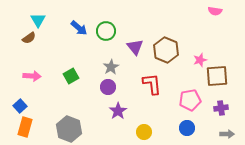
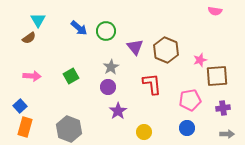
purple cross: moved 2 px right
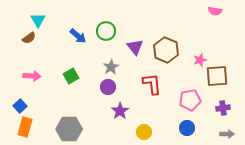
blue arrow: moved 1 px left, 8 px down
purple star: moved 2 px right
gray hexagon: rotated 20 degrees counterclockwise
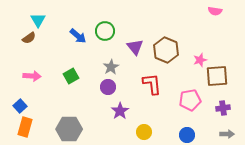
green circle: moved 1 px left
blue circle: moved 7 px down
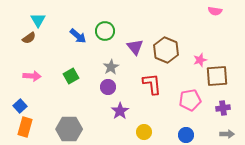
blue circle: moved 1 px left
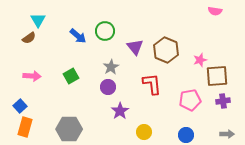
purple cross: moved 7 px up
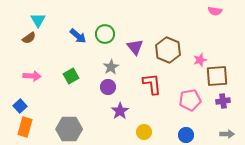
green circle: moved 3 px down
brown hexagon: moved 2 px right
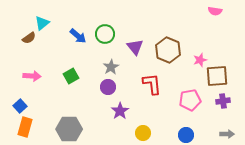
cyan triangle: moved 4 px right, 3 px down; rotated 21 degrees clockwise
yellow circle: moved 1 px left, 1 px down
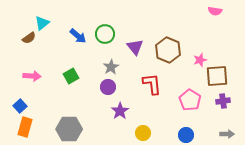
pink pentagon: rotated 30 degrees counterclockwise
